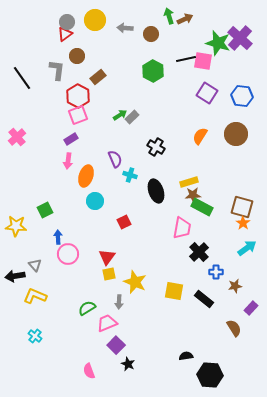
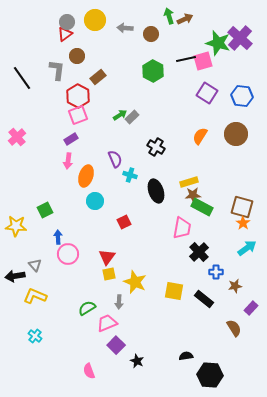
pink square at (203, 61): rotated 24 degrees counterclockwise
black star at (128, 364): moved 9 px right, 3 px up
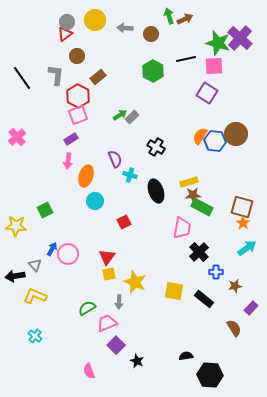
pink square at (203, 61): moved 11 px right, 5 px down; rotated 12 degrees clockwise
gray L-shape at (57, 70): moved 1 px left, 5 px down
blue hexagon at (242, 96): moved 27 px left, 45 px down
blue arrow at (58, 237): moved 6 px left, 12 px down; rotated 32 degrees clockwise
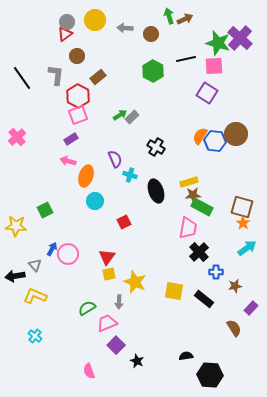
pink arrow at (68, 161): rotated 98 degrees clockwise
pink trapezoid at (182, 228): moved 6 px right
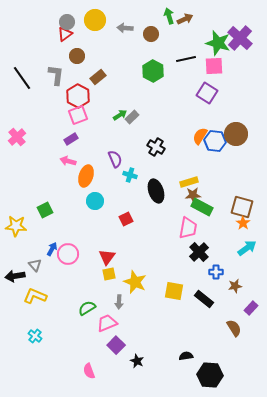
red square at (124, 222): moved 2 px right, 3 px up
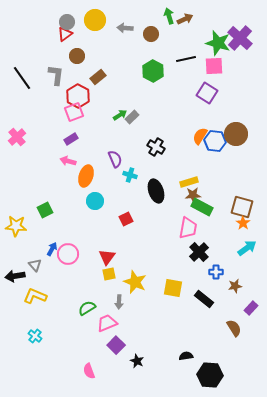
pink square at (78, 115): moved 4 px left, 3 px up
yellow square at (174, 291): moved 1 px left, 3 px up
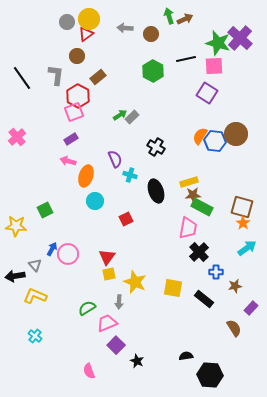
yellow circle at (95, 20): moved 6 px left, 1 px up
red triangle at (65, 34): moved 21 px right
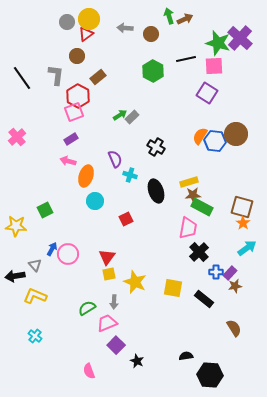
gray arrow at (119, 302): moved 5 px left
purple rectangle at (251, 308): moved 21 px left, 35 px up
